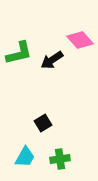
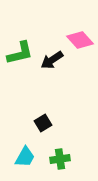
green L-shape: moved 1 px right
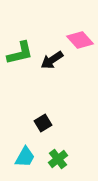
green cross: moved 2 px left; rotated 30 degrees counterclockwise
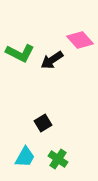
green L-shape: rotated 40 degrees clockwise
green cross: rotated 18 degrees counterclockwise
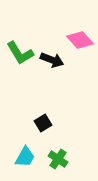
green L-shape: rotated 32 degrees clockwise
black arrow: rotated 125 degrees counterclockwise
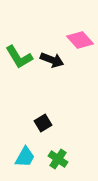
green L-shape: moved 1 px left, 4 px down
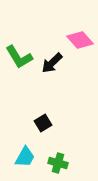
black arrow: moved 3 px down; rotated 115 degrees clockwise
green cross: moved 4 px down; rotated 18 degrees counterclockwise
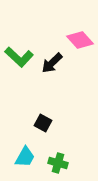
green L-shape: rotated 16 degrees counterclockwise
black square: rotated 30 degrees counterclockwise
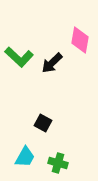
pink diamond: rotated 52 degrees clockwise
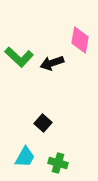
black arrow: rotated 25 degrees clockwise
black square: rotated 12 degrees clockwise
